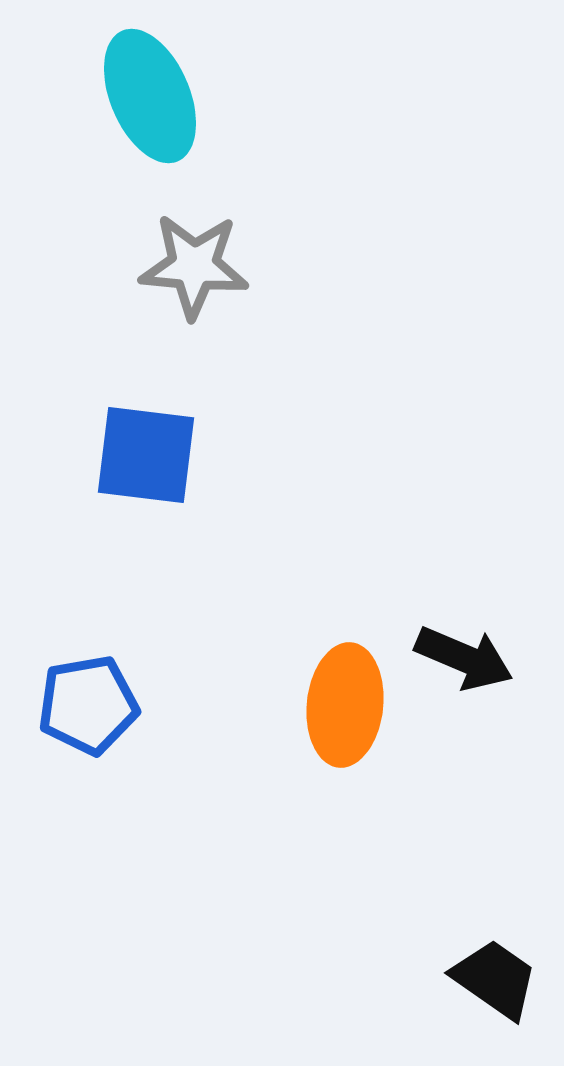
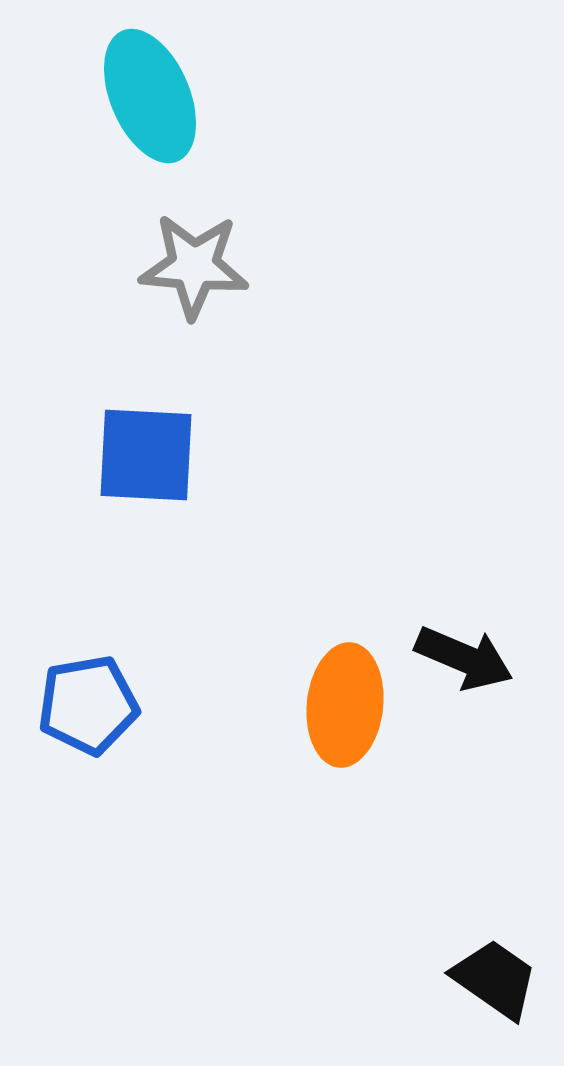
blue square: rotated 4 degrees counterclockwise
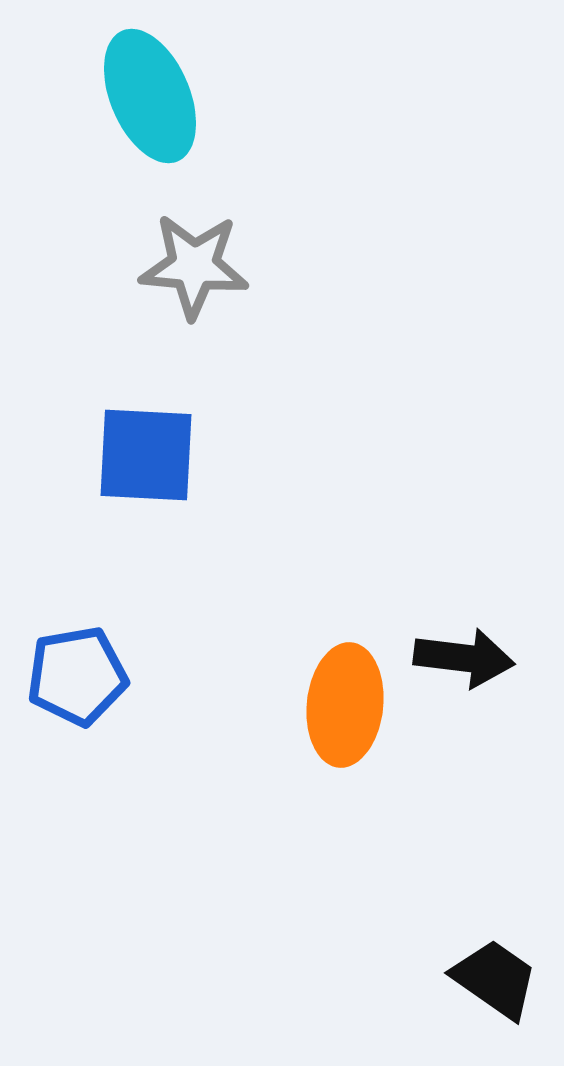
black arrow: rotated 16 degrees counterclockwise
blue pentagon: moved 11 px left, 29 px up
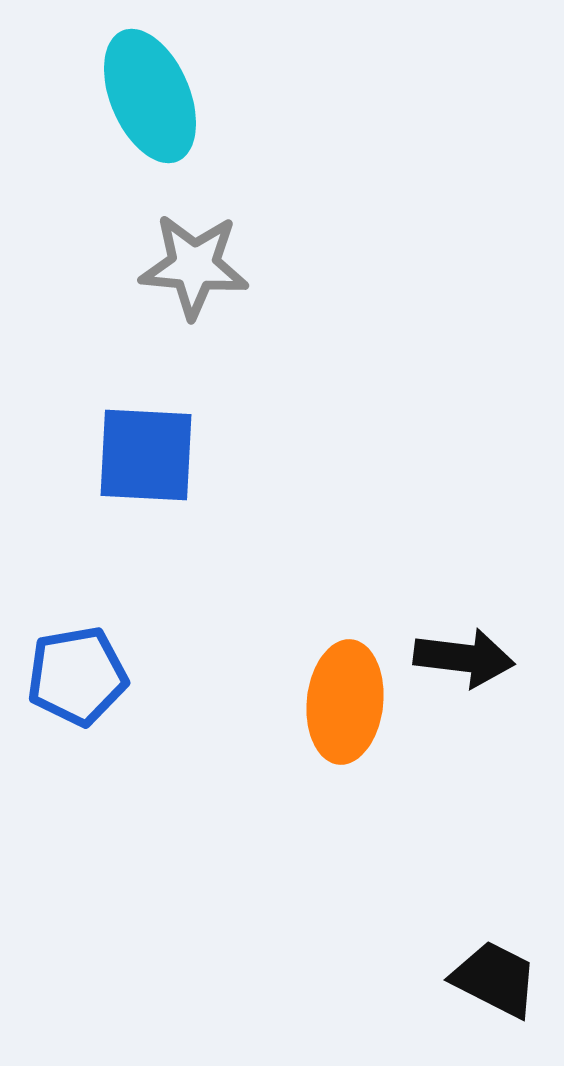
orange ellipse: moved 3 px up
black trapezoid: rotated 8 degrees counterclockwise
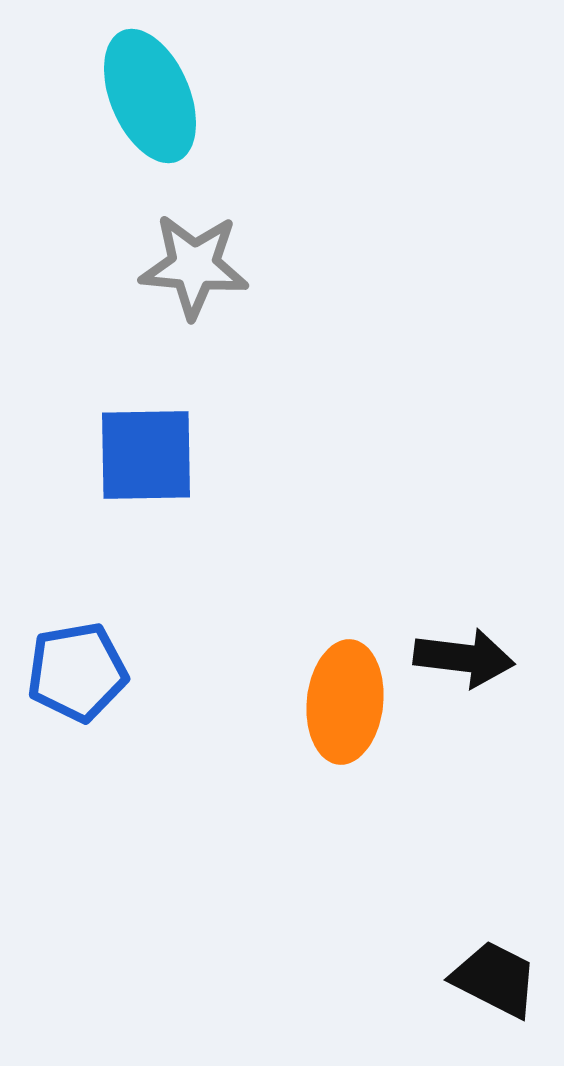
blue square: rotated 4 degrees counterclockwise
blue pentagon: moved 4 px up
